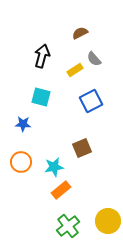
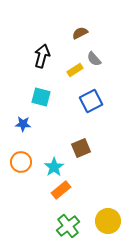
brown square: moved 1 px left
cyan star: rotated 24 degrees counterclockwise
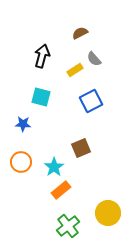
yellow circle: moved 8 px up
